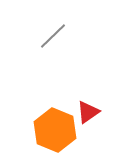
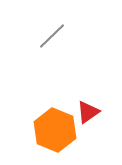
gray line: moved 1 px left
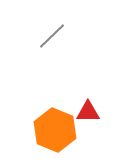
red triangle: rotated 35 degrees clockwise
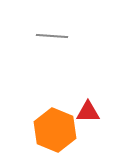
gray line: rotated 48 degrees clockwise
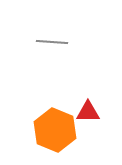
gray line: moved 6 px down
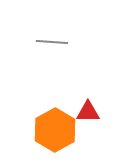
orange hexagon: rotated 9 degrees clockwise
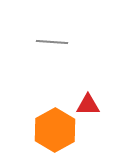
red triangle: moved 7 px up
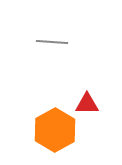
red triangle: moved 1 px left, 1 px up
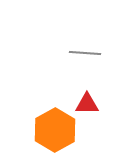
gray line: moved 33 px right, 11 px down
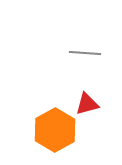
red triangle: rotated 15 degrees counterclockwise
